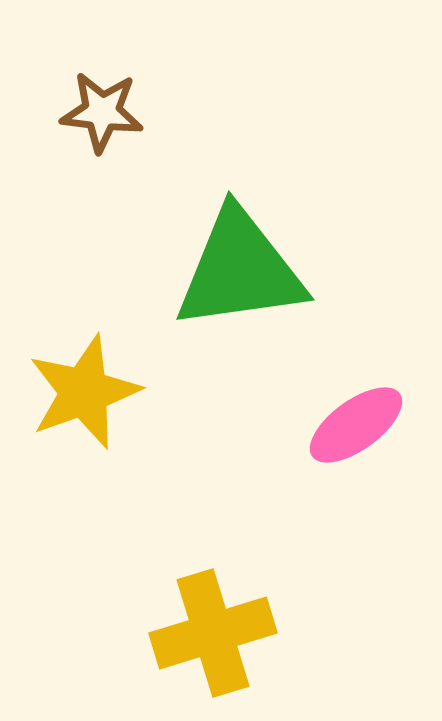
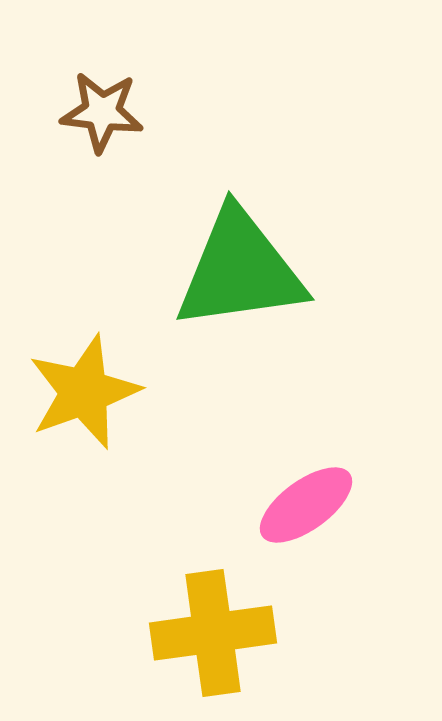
pink ellipse: moved 50 px left, 80 px down
yellow cross: rotated 9 degrees clockwise
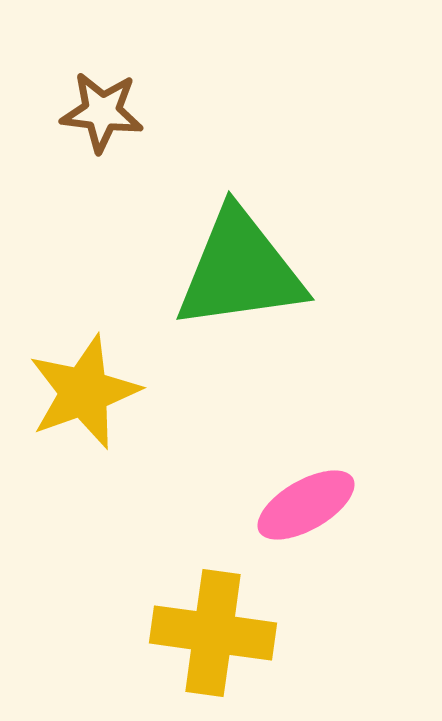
pink ellipse: rotated 6 degrees clockwise
yellow cross: rotated 16 degrees clockwise
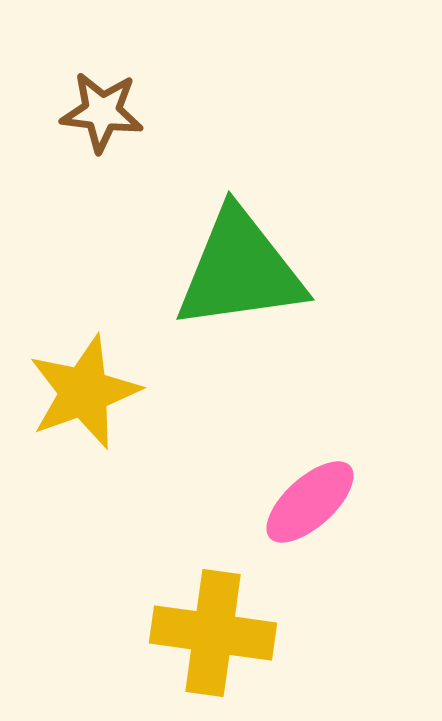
pink ellipse: moved 4 px right, 3 px up; rotated 12 degrees counterclockwise
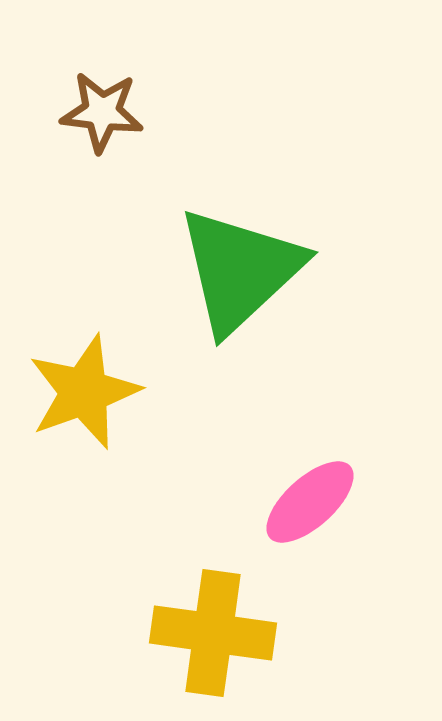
green triangle: rotated 35 degrees counterclockwise
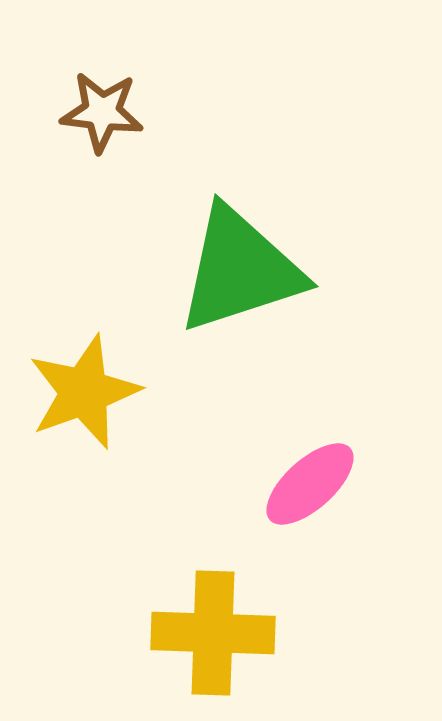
green triangle: rotated 25 degrees clockwise
pink ellipse: moved 18 px up
yellow cross: rotated 6 degrees counterclockwise
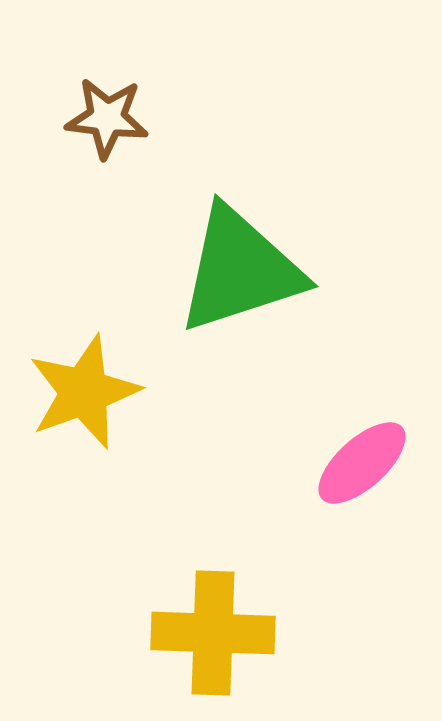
brown star: moved 5 px right, 6 px down
pink ellipse: moved 52 px right, 21 px up
